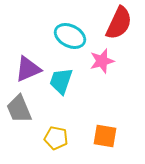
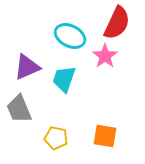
red semicircle: moved 2 px left
pink star: moved 3 px right, 5 px up; rotated 20 degrees counterclockwise
purple triangle: moved 1 px left, 2 px up
cyan trapezoid: moved 3 px right, 2 px up
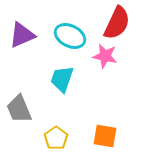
pink star: rotated 25 degrees counterclockwise
purple triangle: moved 5 px left, 32 px up
cyan trapezoid: moved 2 px left
yellow pentagon: rotated 25 degrees clockwise
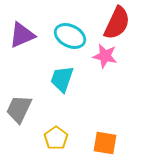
gray trapezoid: rotated 48 degrees clockwise
orange square: moved 7 px down
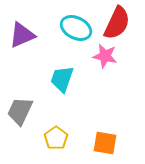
cyan ellipse: moved 6 px right, 8 px up
gray trapezoid: moved 1 px right, 2 px down
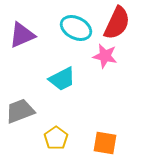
cyan trapezoid: rotated 136 degrees counterclockwise
gray trapezoid: rotated 44 degrees clockwise
